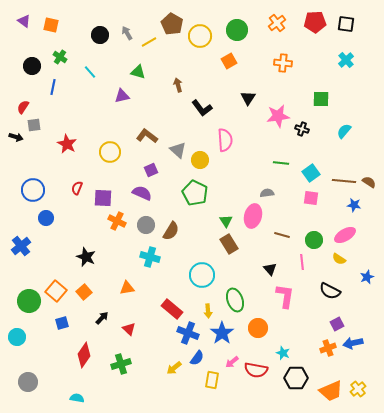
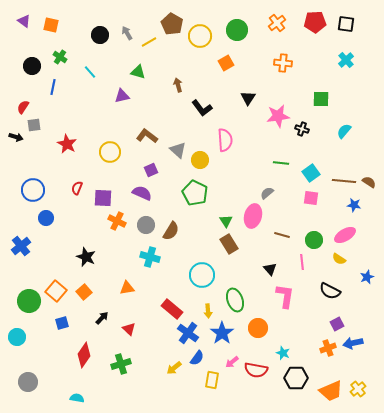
orange square at (229, 61): moved 3 px left, 2 px down
gray semicircle at (267, 193): rotated 32 degrees counterclockwise
blue cross at (188, 333): rotated 15 degrees clockwise
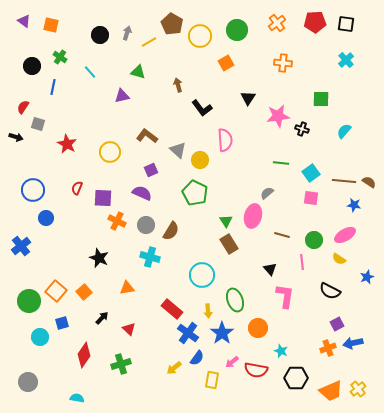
gray arrow at (127, 33): rotated 48 degrees clockwise
gray square at (34, 125): moved 4 px right, 1 px up; rotated 24 degrees clockwise
black star at (86, 257): moved 13 px right, 1 px down
cyan circle at (17, 337): moved 23 px right
cyan star at (283, 353): moved 2 px left, 2 px up
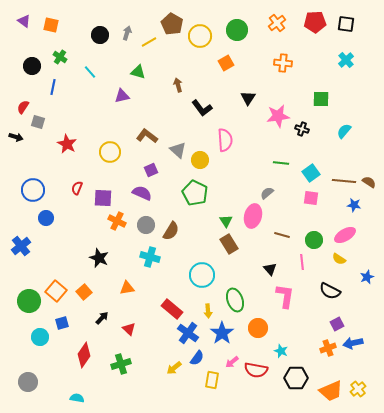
gray square at (38, 124): moved 2 px up
